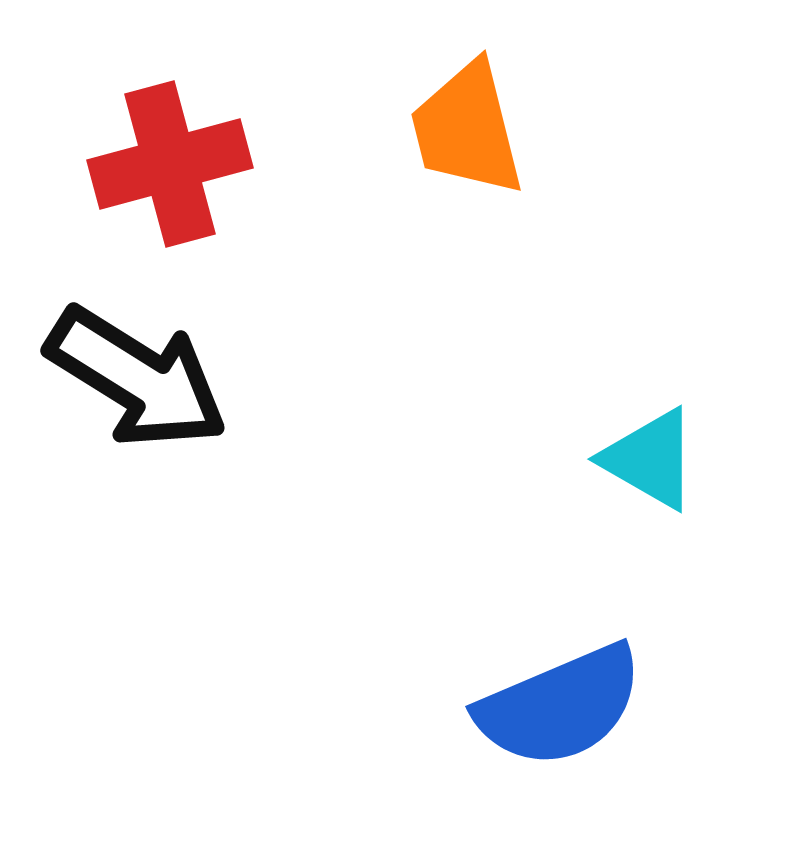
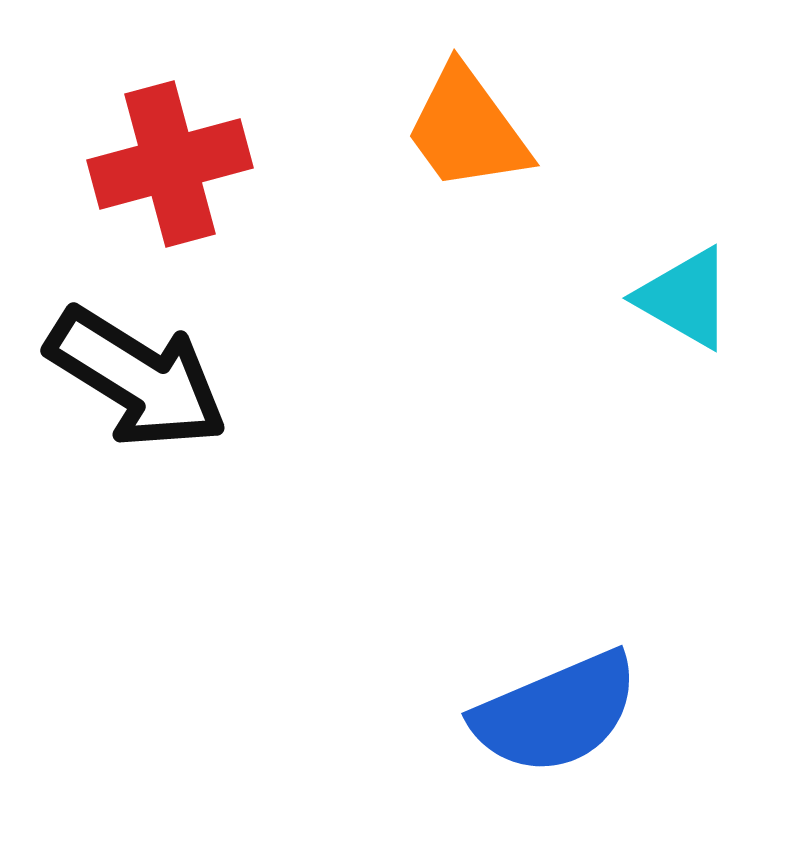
orange trapezoid: rotated 22 degrees counterclockwise
cyan triangle: moved 35 px right, 161 px up
blue semicircle: moved 4 px left, 7 px down
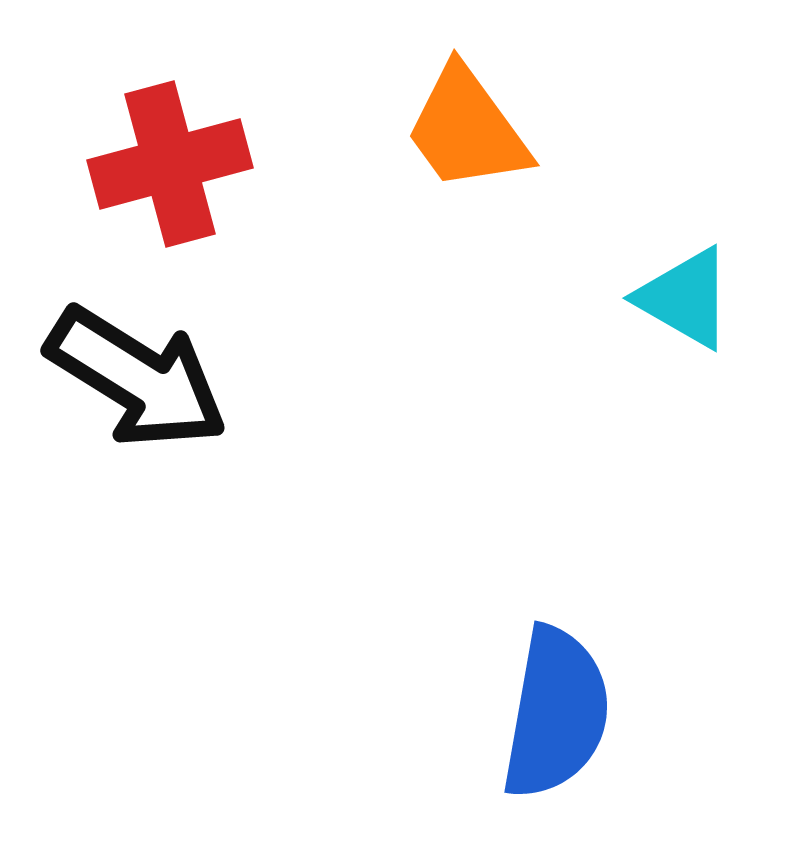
blue semicircle: rotated 57 degrees counterclockwise
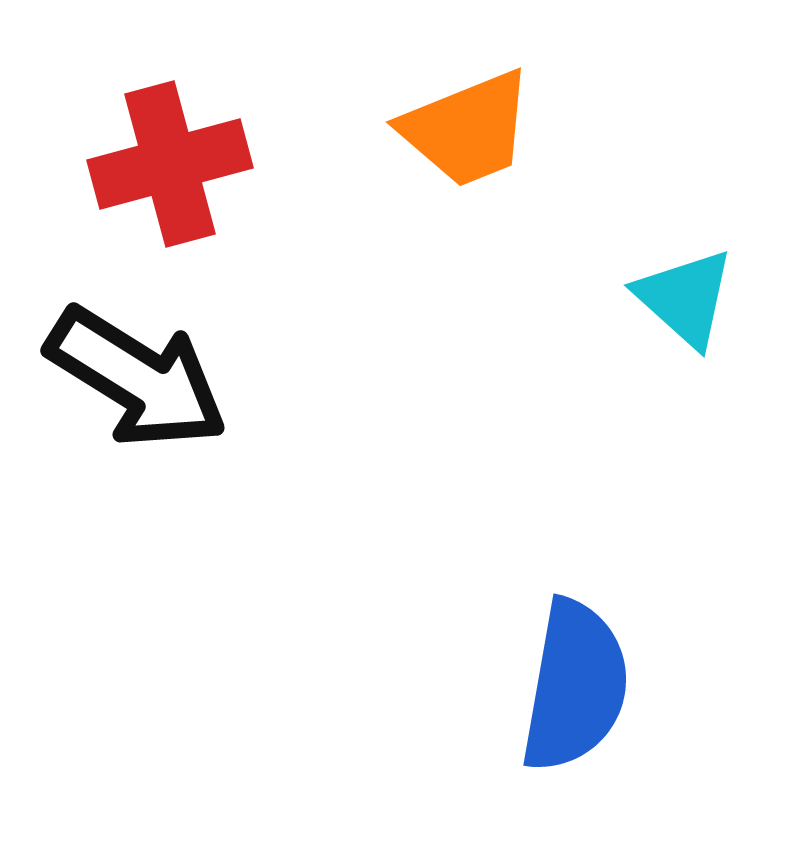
orange trapezoid: rotated 76 degrees counterclockwise
cyan triangle: rotated 12 degrees clockwise
blue semicircle: moved 19 px right, 27 px up
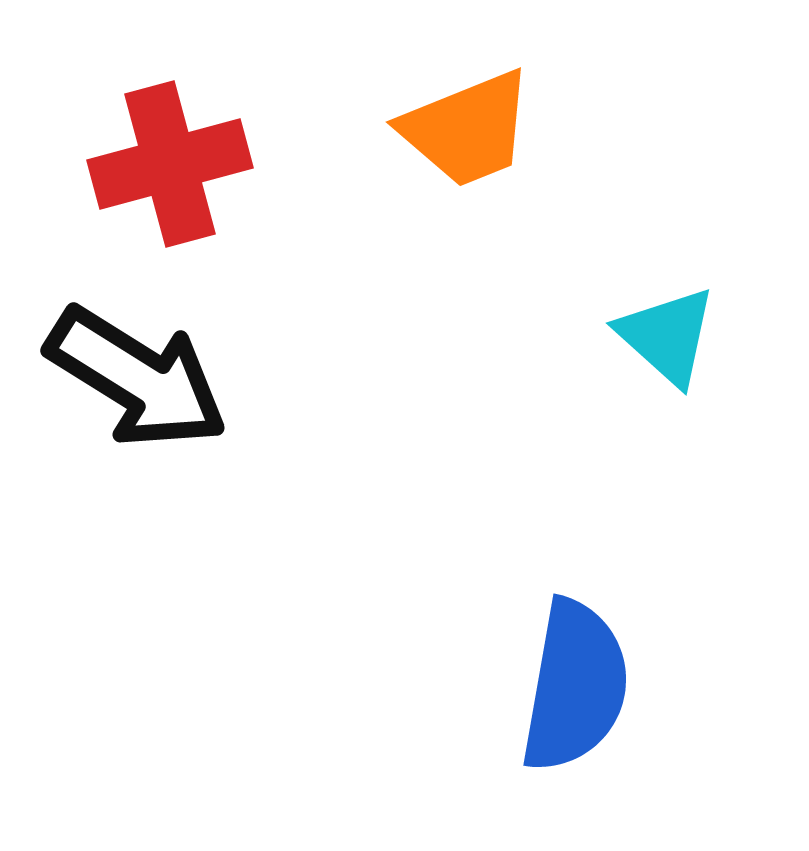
cyan triangle: moved 18 px left, 38 px down
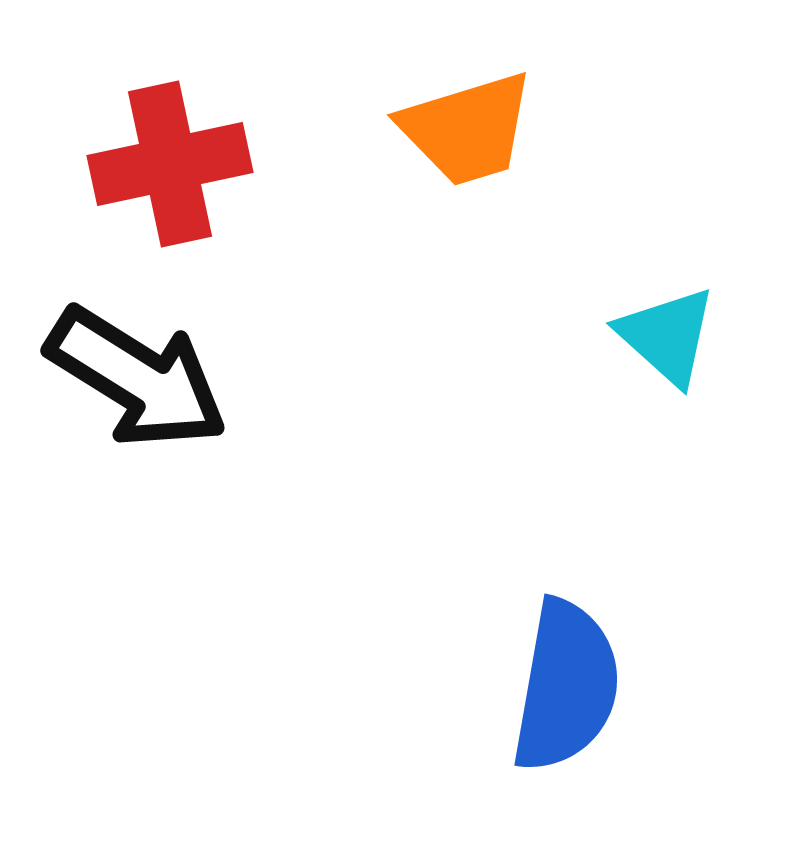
orange trapezoid: rotated 5 degrees clockwise
red cross: rotated 3 degrees clockwise
blue semicircle: moved 9 px left
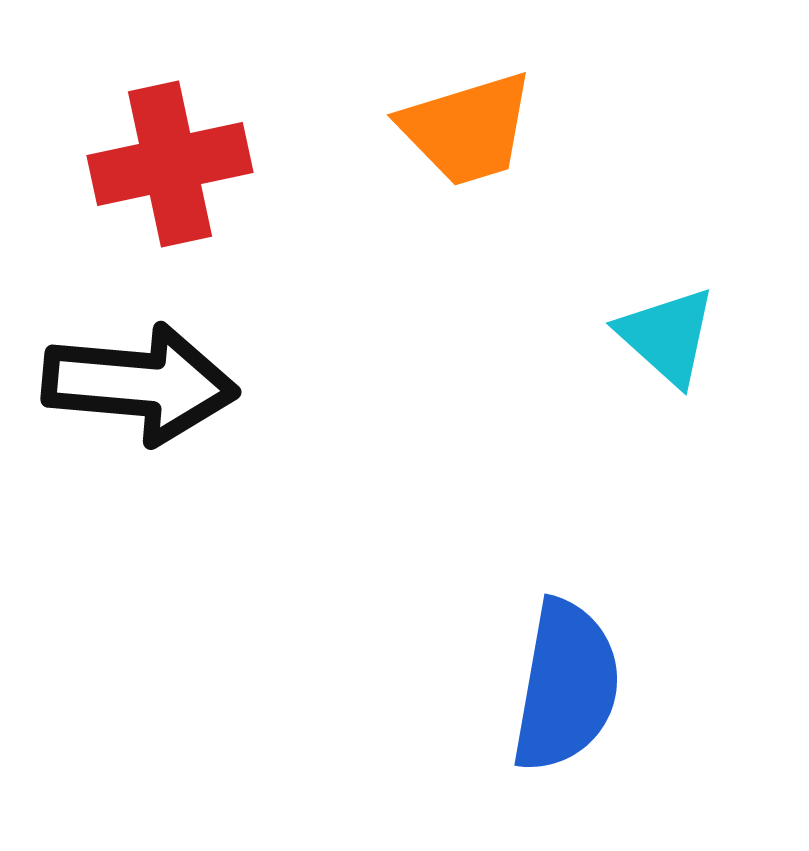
black arrow: moved 3 px right, 6 px down; rotated 27 degrees counterclockwise
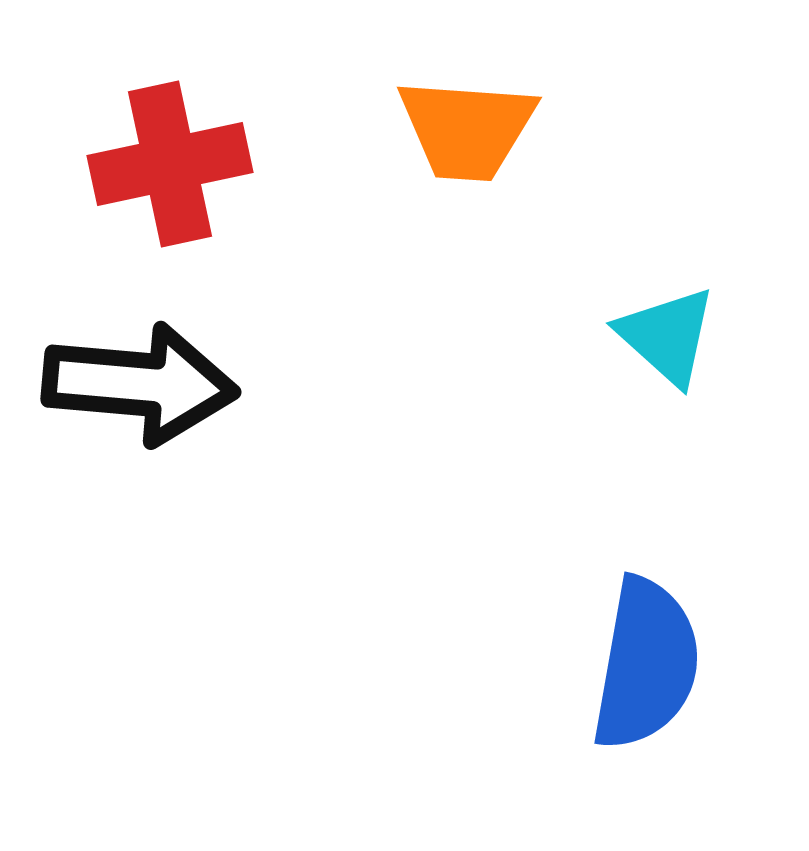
orange trapezoid: rotated 21 degrees clockwise
blue semicircle: moved 80 px right, 22 px up
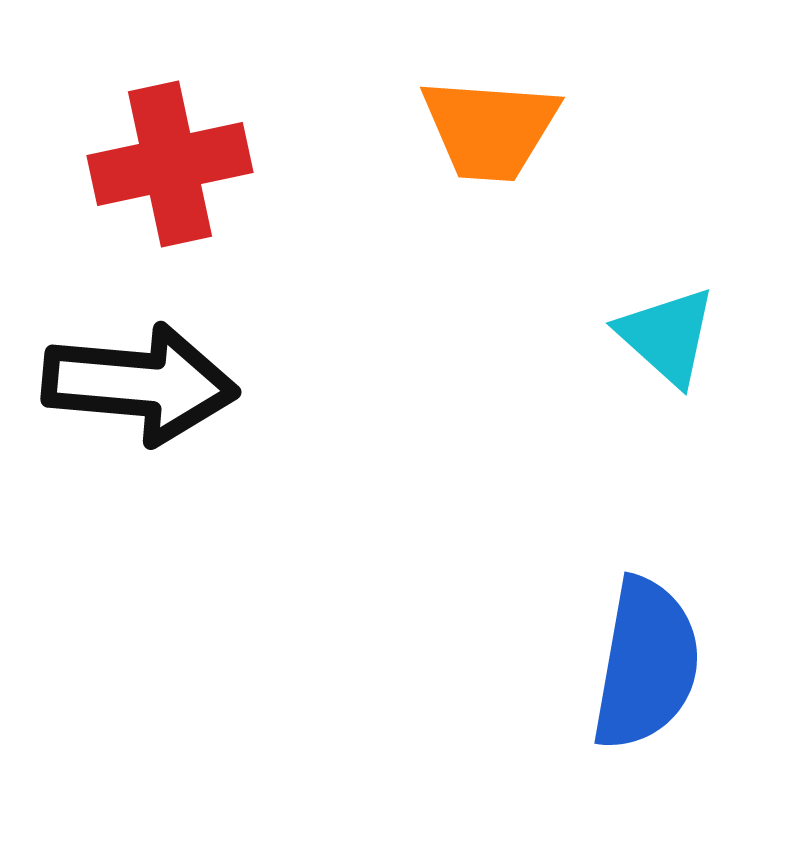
orange trapezoid: moved 23 px right
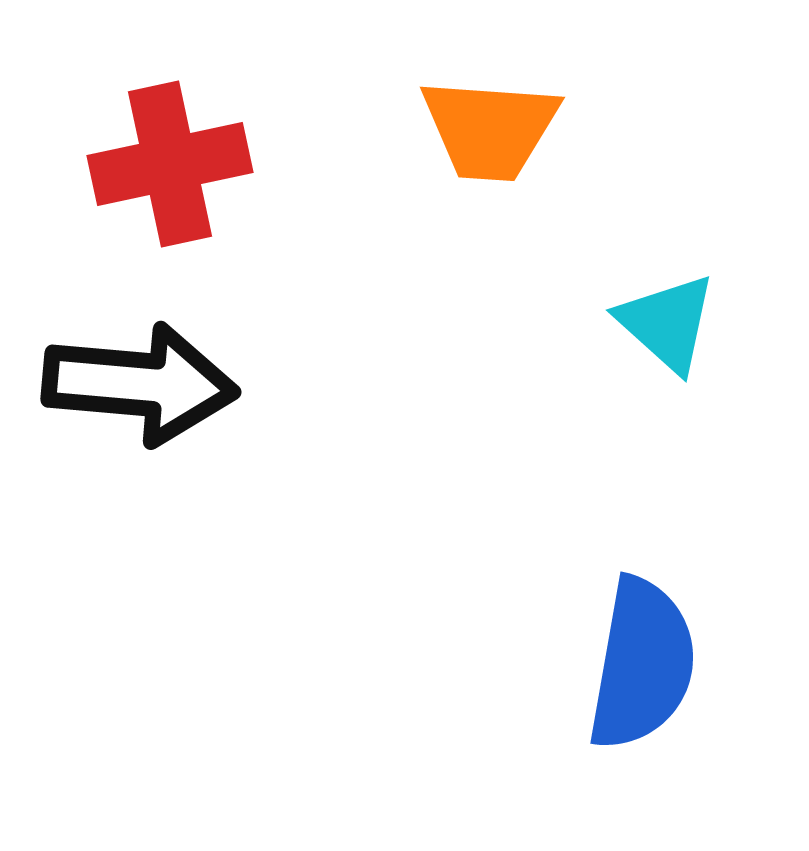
cyan triangle: moved 13 px up
blue semicircle: moved 4 px left
